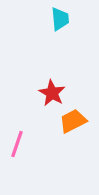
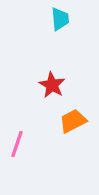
red star: moved 8 px up
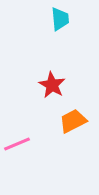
pink line: rotated 48 degrees clockwise
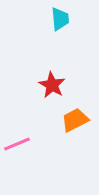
orange trapezoid: moved 2 px right, 1 px up
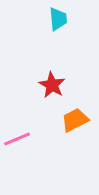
cyan trapezoid: moved 2 px left
pink line: moved 5 px up
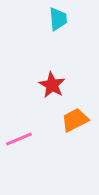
pink line: moved 2 px right
